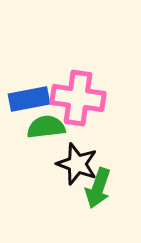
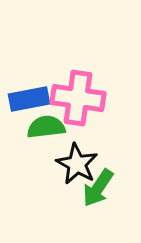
black star: rotated 9 degrees clockwise
green arrow: rotated 15 degrees clockwise
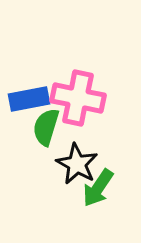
pink cross: rotated 4 degrees clockwise
green semicircle: rotated 66 degrees counterclockwise
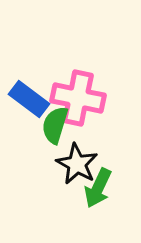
blue rectangle: rotated 48 degrees clockwise
green semicircle: moved 9 px right, 2 px up
green arrow: rotated 9 degrees counterclockwise
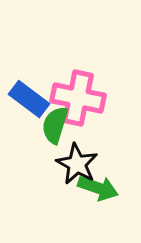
green arrow: rotated 96 degrees counterclockwise
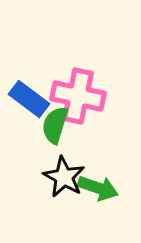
pink cross: moved 2 px up
black star: moved 13 px left, 13 px down
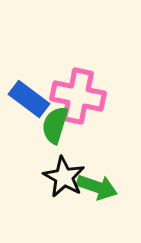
green arrow: moved 1 px left, 1 px up
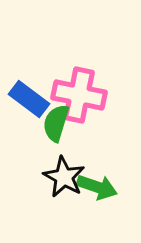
pink cross: moved 1 px right, 1 px up
green semicircle: moved 1 px right, 2 px up
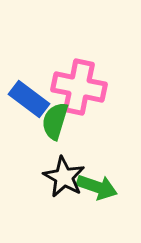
pink cross: moved 8 px up
green semicircle: moved 1 px left, 2 px up
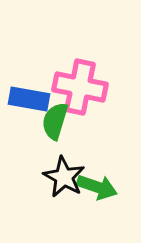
pink cross: moved 1 px right
blue rectangle: rotated 27 degrees counterclockwise
